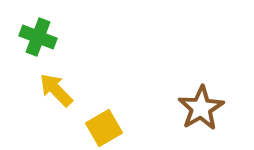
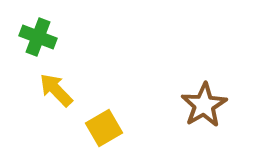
brown star: moved 3 px right, 3 px up
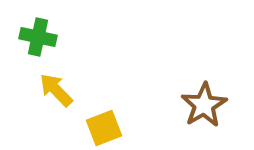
green cross: rotated 9 degrees counterclockwise
yellow square: rotated 9 degrees clockwise
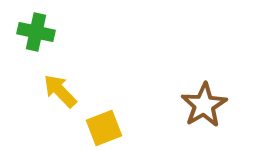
green cross: moved 2 px left, 5 px up
yellow arrow: moved 4 px right, 1 px down
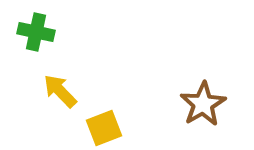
brown star: moved 1 px left, 1 px up
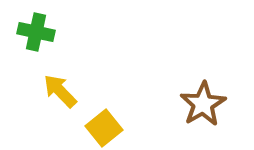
yellow square: rotated 18 degrees counterclockwise
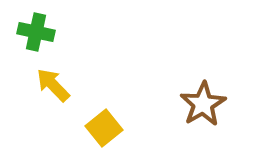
yellow arrow: moved 7 px left, 6 px up
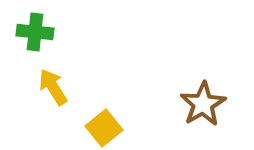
green cross: moved 1 px left; rotated 6 degrees counterclockwise
yellow arrow: moved 2 px down; rotated 12 degrees clockwise
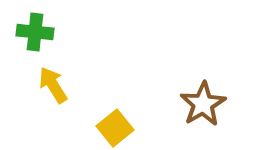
yellow arrow: moved 2 px up
yellow square: moved 11 px right
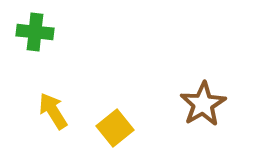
yellow arrow: moved 26 px down
